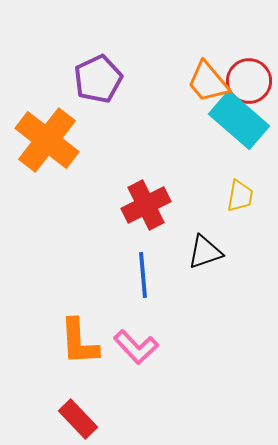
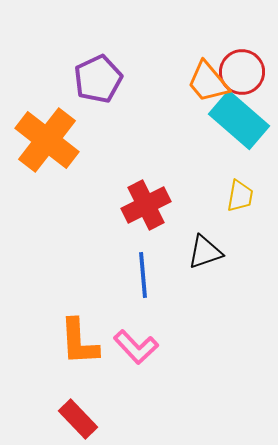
red circle: moved 7 px left, 9 px up
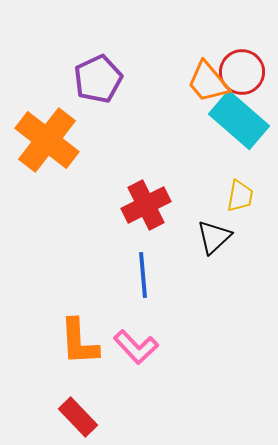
black triangle: moved 9 px right, 15 px up; rotated 24 degrees counterclockwise
red rectangle: moved 2 px up
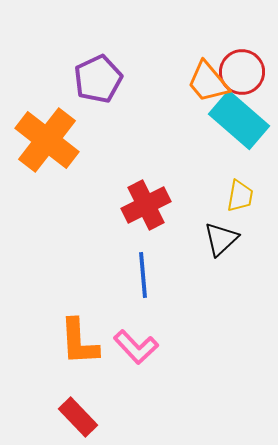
black triangle: moved 7 px right, 2 px down
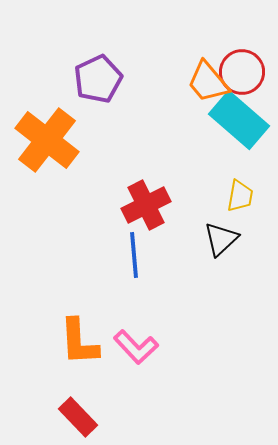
blue line: moved 9 px left, 20 px up
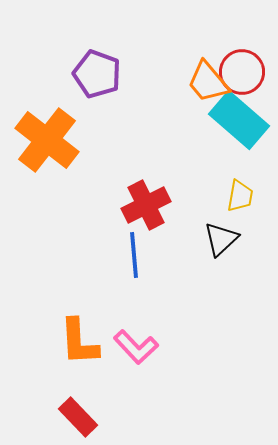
purple pentagon: moved 1 px left, 5 px up; rotated 27 degrees counterclockwise
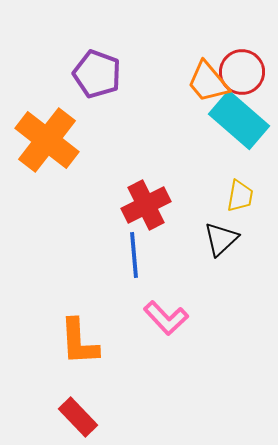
pink L-shape: moved 30 px right, 29 px up
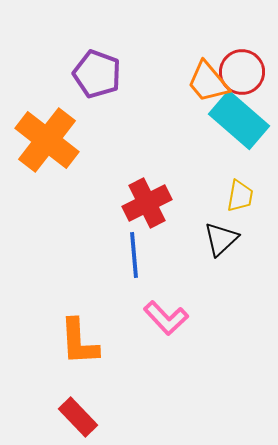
red cross: moved 1 px right, 2 px up
